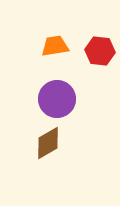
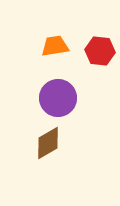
purple circle: moved 1 px right, 1 px up
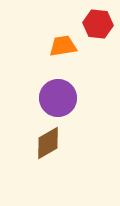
orange trapezoid: moved 8 px right
red hexagon: moved 2 px left, 27 px up
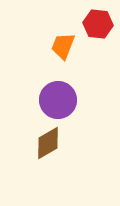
orange trapezoid: rotated 60 degrees counterclockwise
purple circle: moved 2 px down
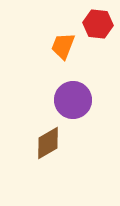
purple circle: moved 15 px right
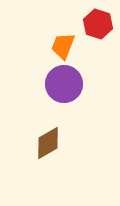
red hexagon: rotated 12 degrees clockwise
purple circle: moved 9 px left, 16 px up
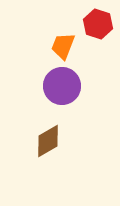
purple circle: moved 2 px left, 2 px down
brown diamond: moved 2 px up
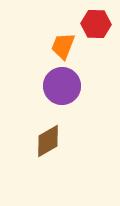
red hexagon: moved 2 px left; rotated 16 degrees counterclockwise
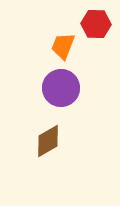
purple circle: moved 1 px left, 2 px down
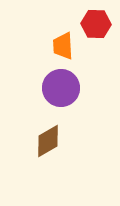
orange trapezoid: rotated 24 degrees counterclockwise
